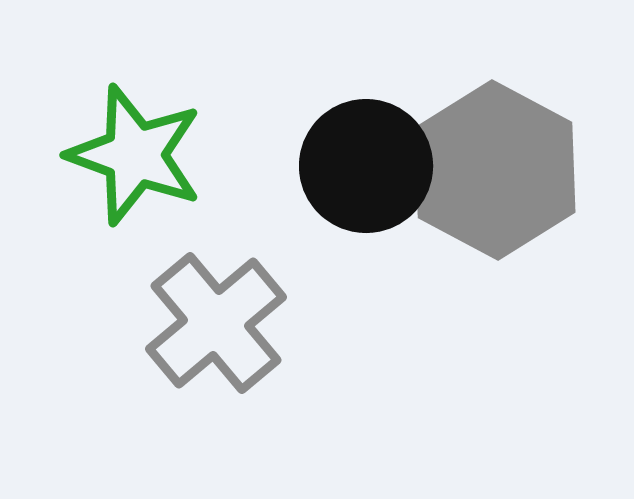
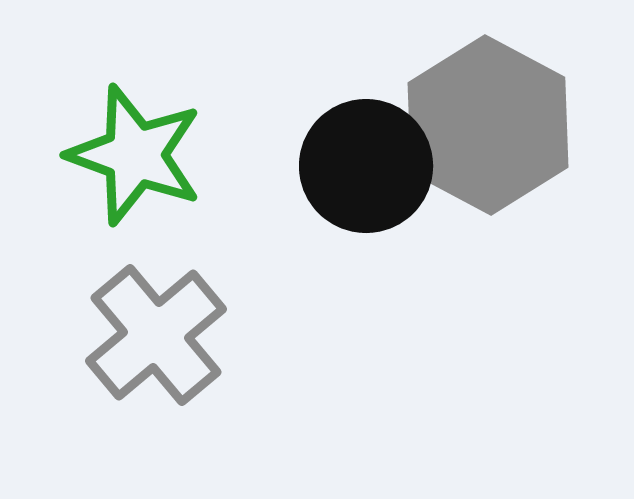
gray hexagon: moved 7 px left, 45 px up
gray cross: moved 60 px left, 12 px down
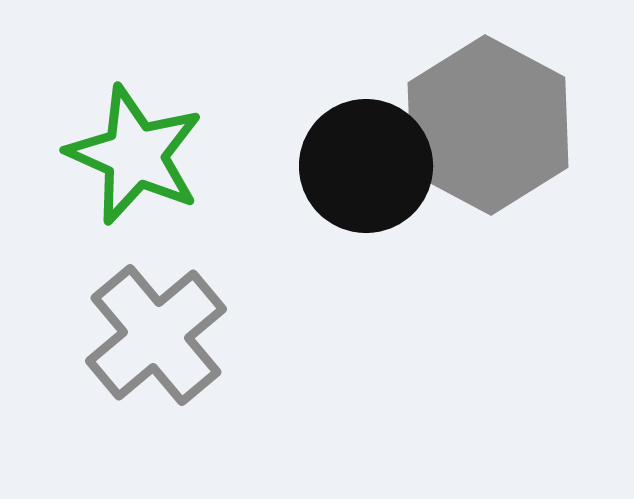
green star: rotated 4 degrees clockwise
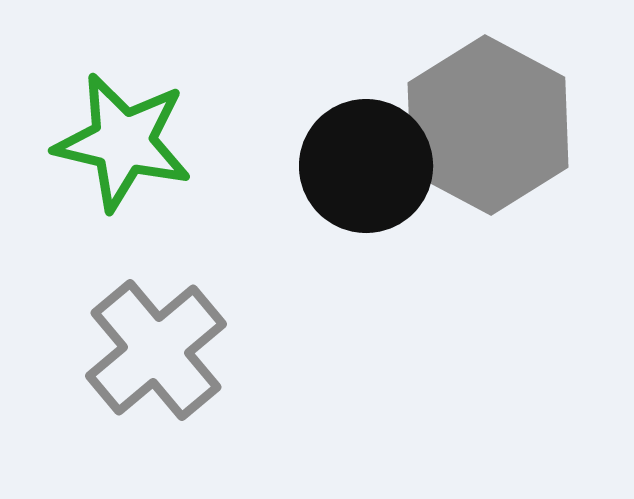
green star: moved 12 px left, 13 px up; rotated 11 degrees counterclockwise
gray cross: moved 15 px down
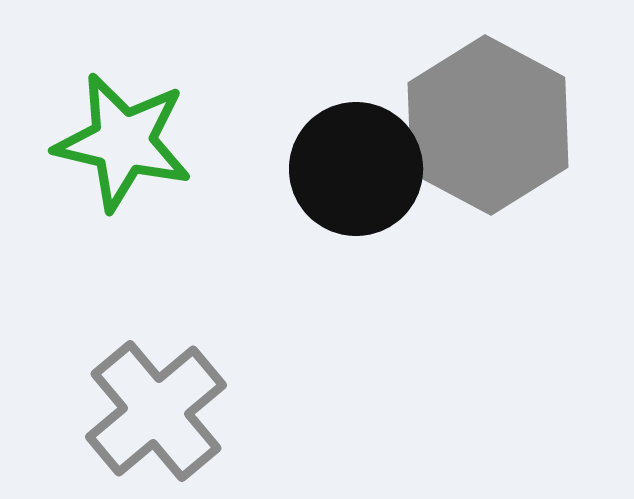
black circle: moved 10 px left, 3 px down
gray cross: moved 61 px down
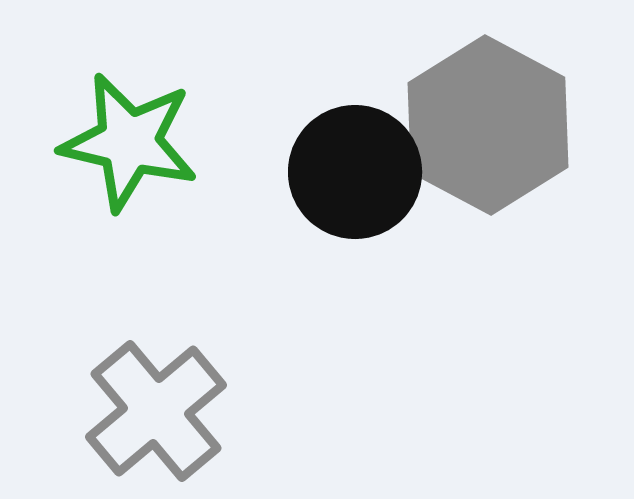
green star: moved 6 px right
black circle: moved 1 px left, 3 px down
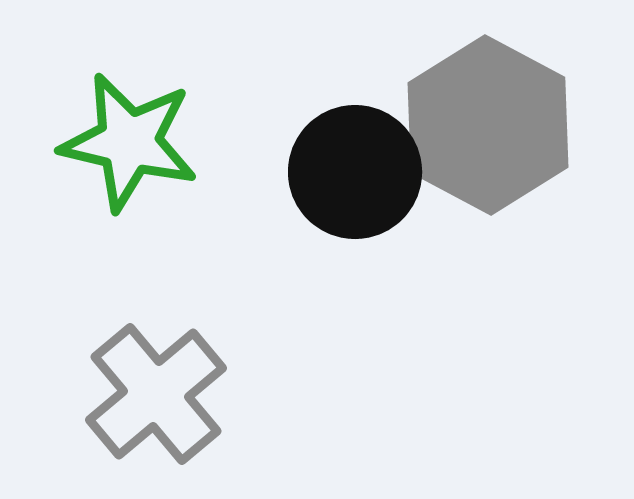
gray cross: moved 17 px up
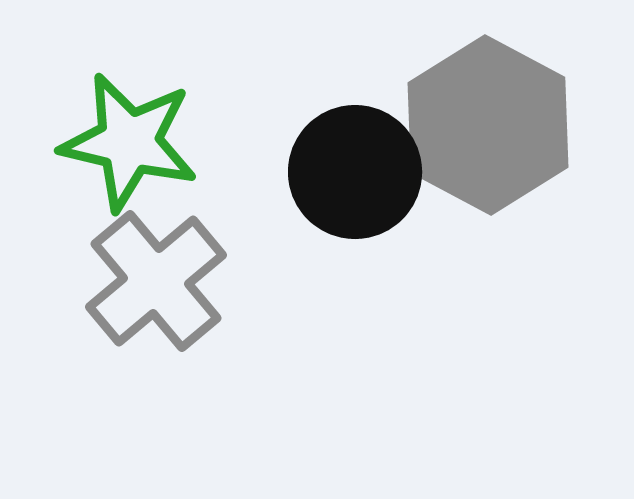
gray cross: moved 113 px up
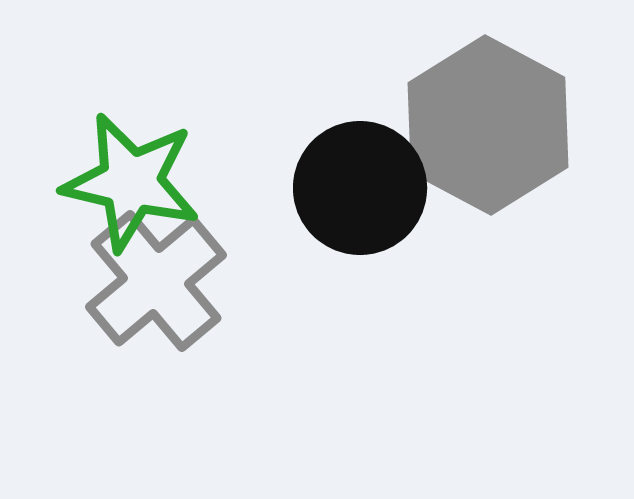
green star: moved 2 px right, 40 px down
black circle: moved 5 px right, 16 px down
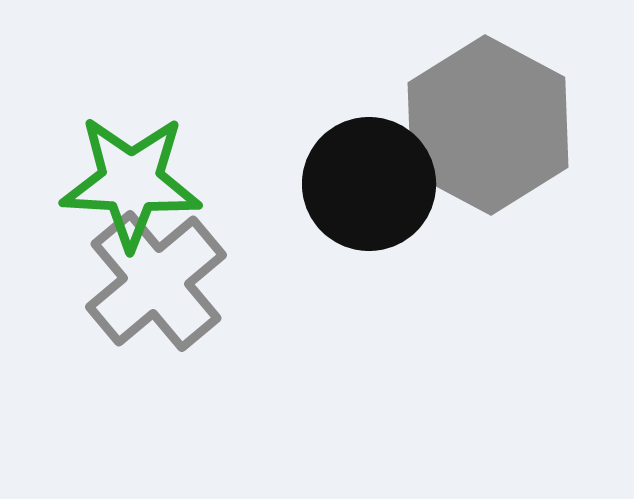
green star: rotated 10 degrees counterclockwise
black circle: moved 9 px right, 4 px up
